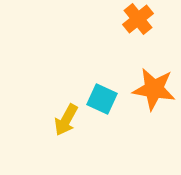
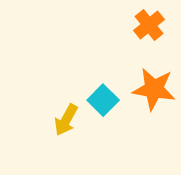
orange cross: moved 11 px right, 6 px down
cyan square: moved 1 px right, 1 px down; rotated 20 degrees clockwise
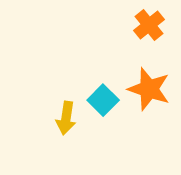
orange star: moved 5 px left; rotated 9 degrees clockwise
yellow arrow: moved 2 px up; rotated 20 degrees counterclockwise
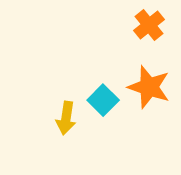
orange star: moved 2 px up
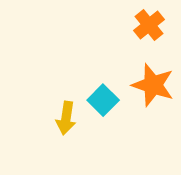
orange star: moved 4 px right, 2 px up
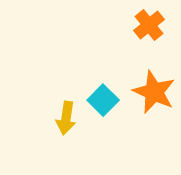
orange star: moved 1 px right, 7 px down; rotated 6 degrees clockwise
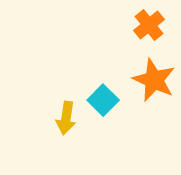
orange star: moved 12 px up
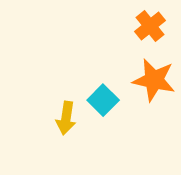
orange cross: moved 1 px right, 1 px down
orange star: rotated 12 degrees counterclockwise
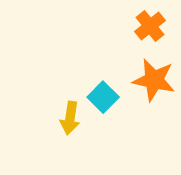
cyan square: moved 3 px up
yellow arrow: moved 4 px right
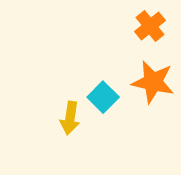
orange star: moved 1 px left, 2 px down
